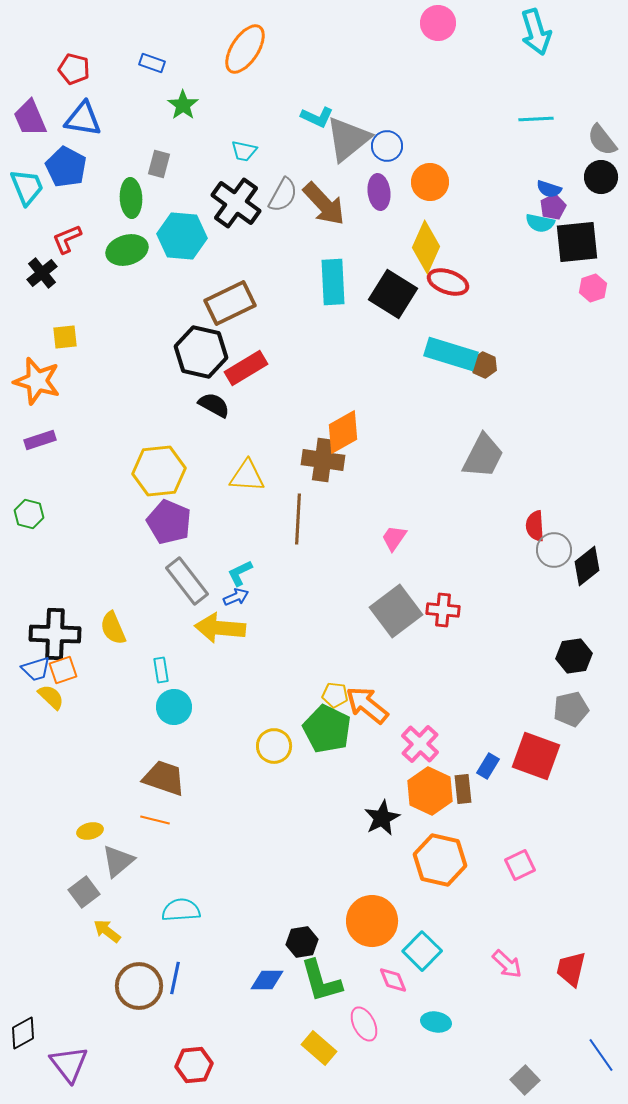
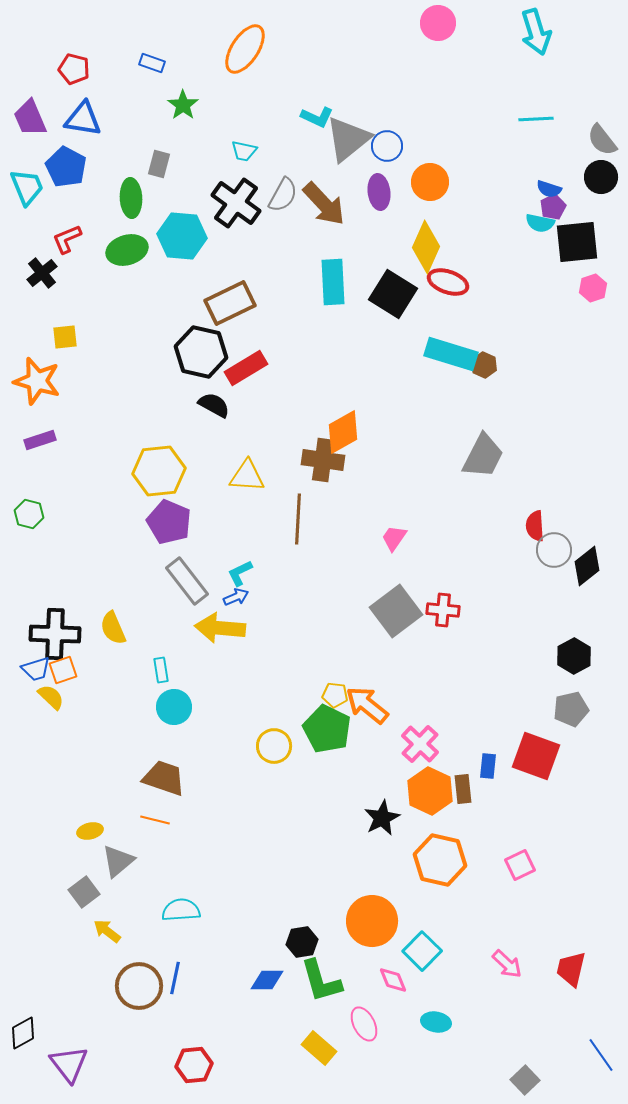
black hexagon at (574, 656): rotated 20 degrees counterclockwise
blue rectangle at (488, 766): rotated 25 degrees counterclockwise
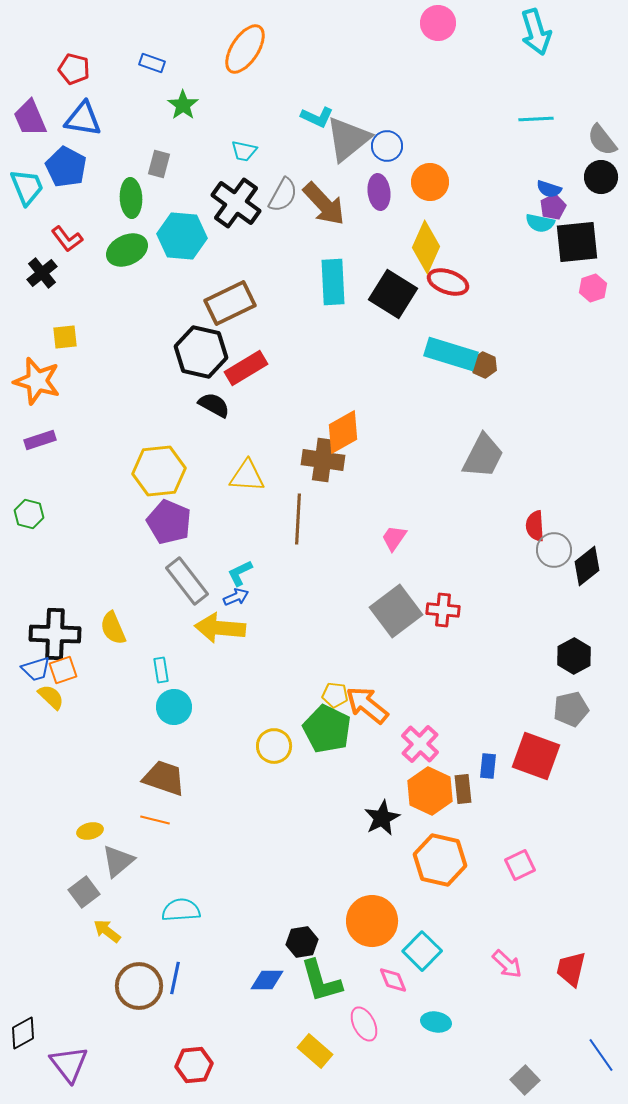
red L-shape at (67, 239): rotated 104 degrees counterclockwise
green ellipse at (127, 250): rotated 9 degrees counterclockwise
yellow rectangle at (319, 1048): moved 4 px left, 3 px down
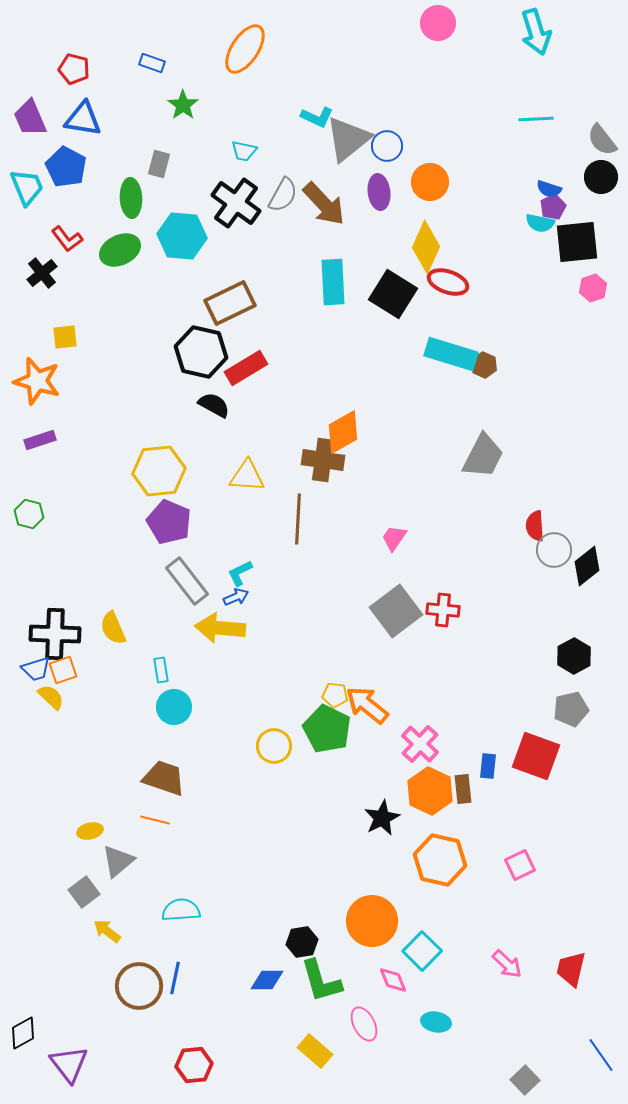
green ellipse at (127, 250): moved 7 px left
